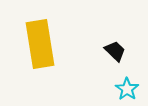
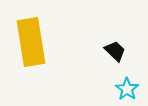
yellow rectangle: moved 9 px left, 2 px up
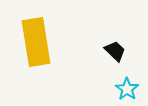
yellow rectangle: moved 5 px right
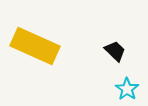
yellow rectangle: moved 1 px left, 4 px down; rotated 57 degrees counterclockwise
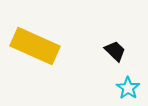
cyan star: moved 1 px right, 1 px up
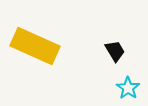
black trapezoid: rotated 15 degrees clockwise
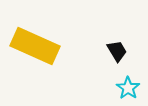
black trapezoid: moved 2 px right
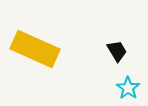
yellow rectangle: moved 3 px down
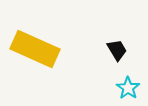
black trapezoid: moved 1 px up
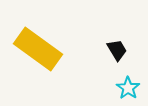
yellow rectangle: moved 3 px right; rotated 12 degrees clockwise
